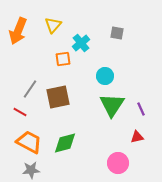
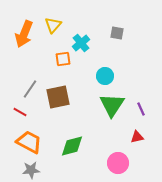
orange arrow: moved 6 px right, 3 px down
green diamond: moved 7 px right, 3 px down
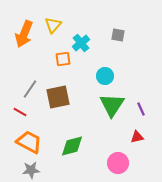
gray square: moved 1 px right, 2 px down
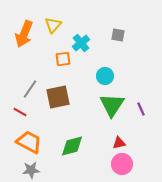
red triangle: moved 18 px left, 6 px down
pink circle: moved 4 px right, 1 px down
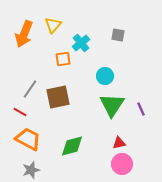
orange trapezoid: moved 1 px left, 3 px up
gray star: rotated 12 degrees counterclockwise
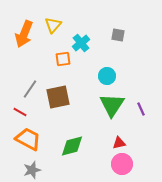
cyan circle: moved 2 px right
gray star: moved 1 px right
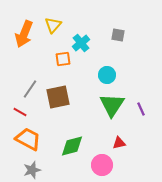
cyan circle: moved 1 px up
pink circle: moved 20 px left, 1 px down
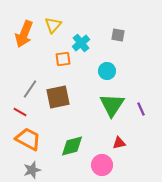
cyan circle: moved 4 px up
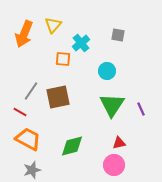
orange square: rotated 14 degrees clockwise
gray line: moved 1 px right, 2 px down
pink circle: moved 12 px right
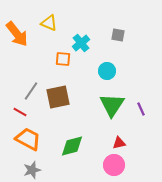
yellow triangle: moved 4 px left, 2 px up; rotated 48 degrees counterclockwise
orange arrow: moved 7 px left; rotated 60 degrees counterclockwise
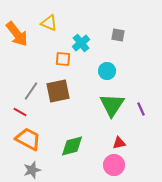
brown square: moved 6 px up
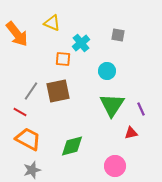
yellow triangle: moved 3 px right
red triangle: moved 12 px right, 10 px up
pink circle: moved 1 px right, 1 px down
